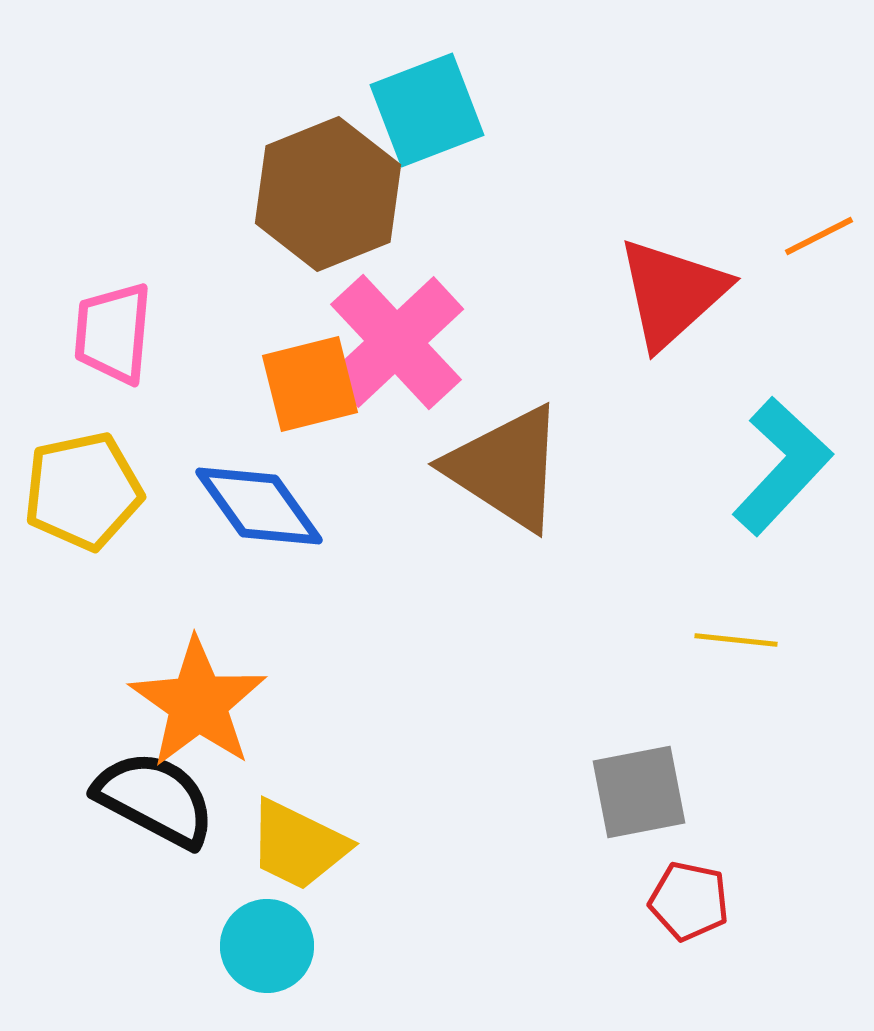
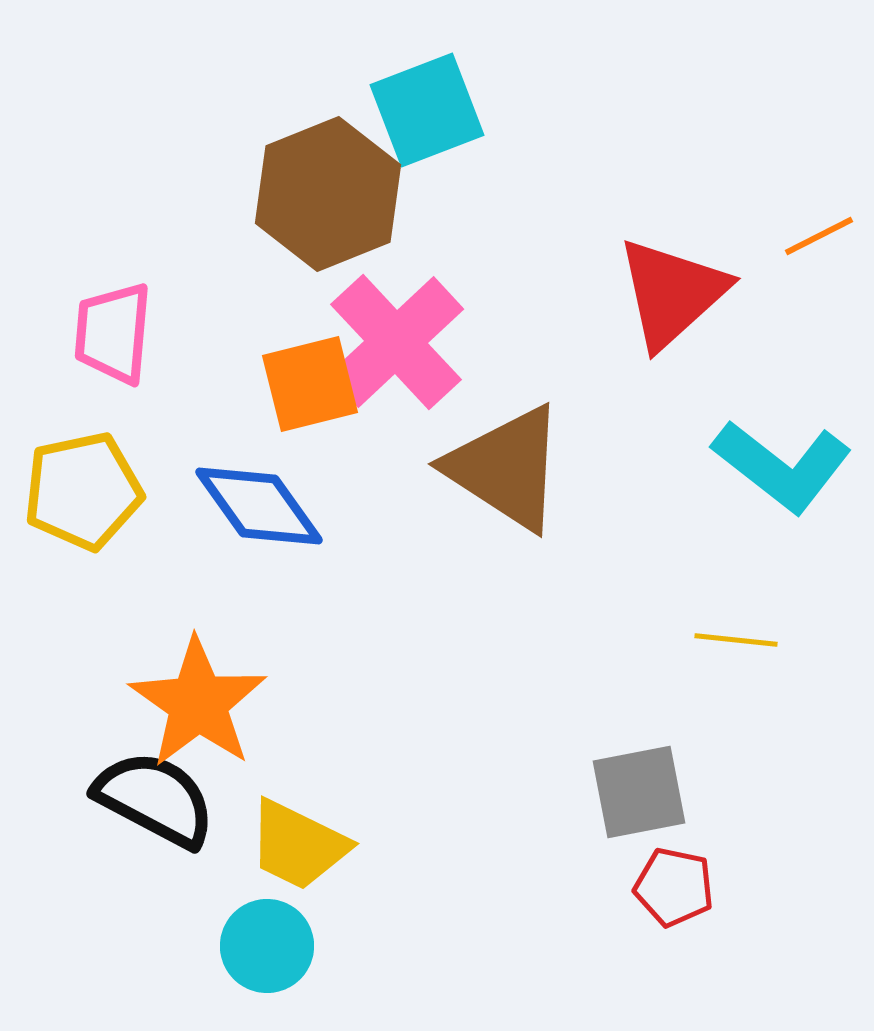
cyan L-shape: rotated 85 degrees clockwise
red pentagon: moved 15 px left, 14 px up
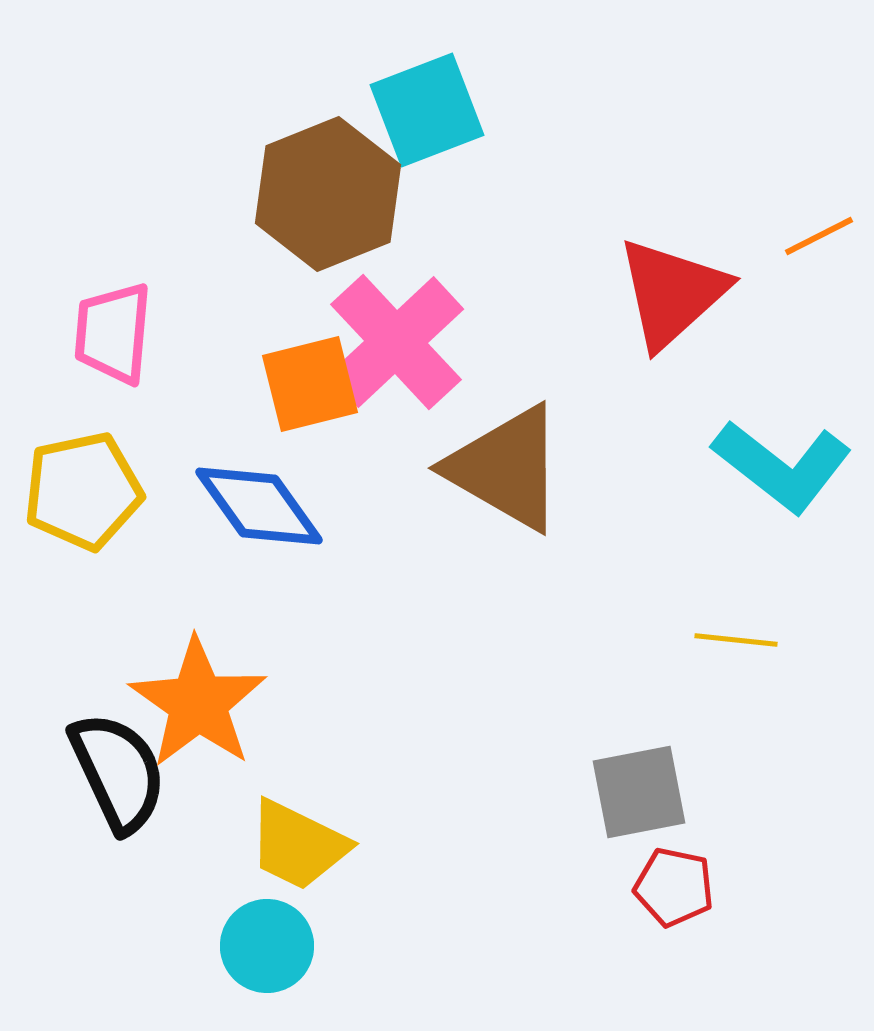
brown triangle: rotated 3 degrees counterclockwise
black semicircle: moved 37 px left, 27 px up; rotated 37 degrees clockwise
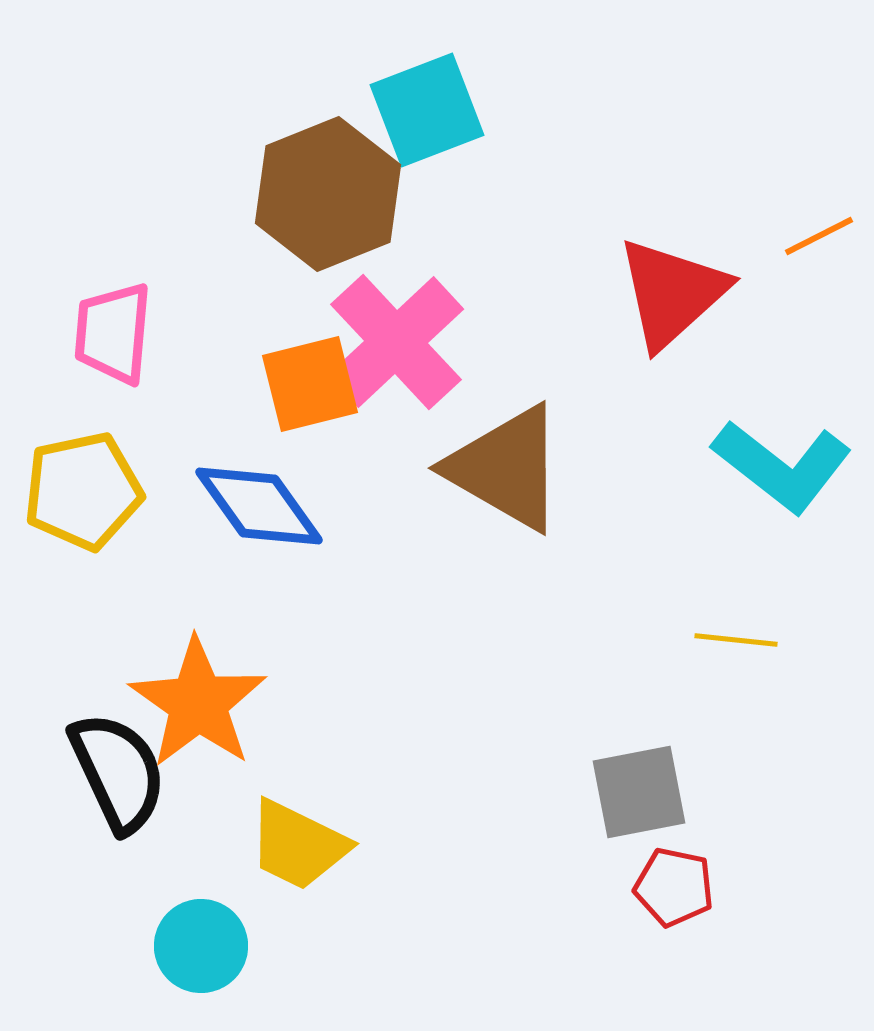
cyan circle: moved 66 px left
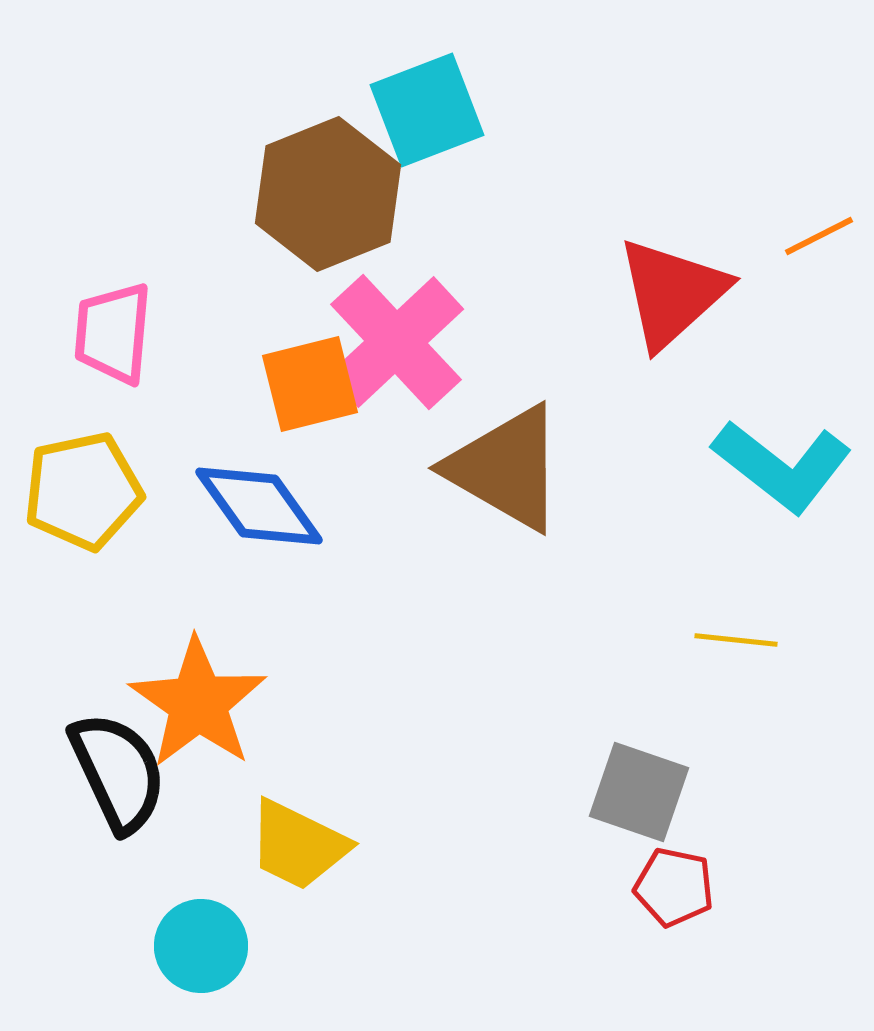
gray square: rotated 30 degrees clockwise
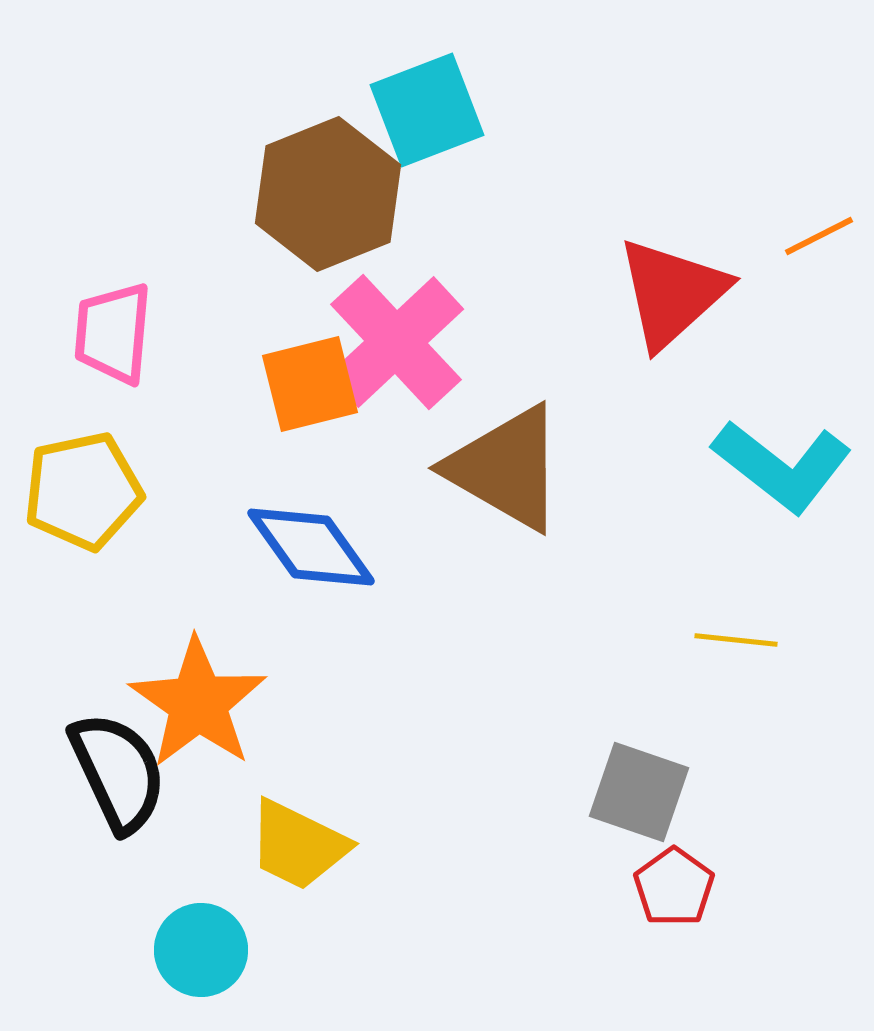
blue diamond: moved 52 px right, 41 px down
red pentagon: rotated 24 degrees clockwise
cyan circle: moved 4 px down
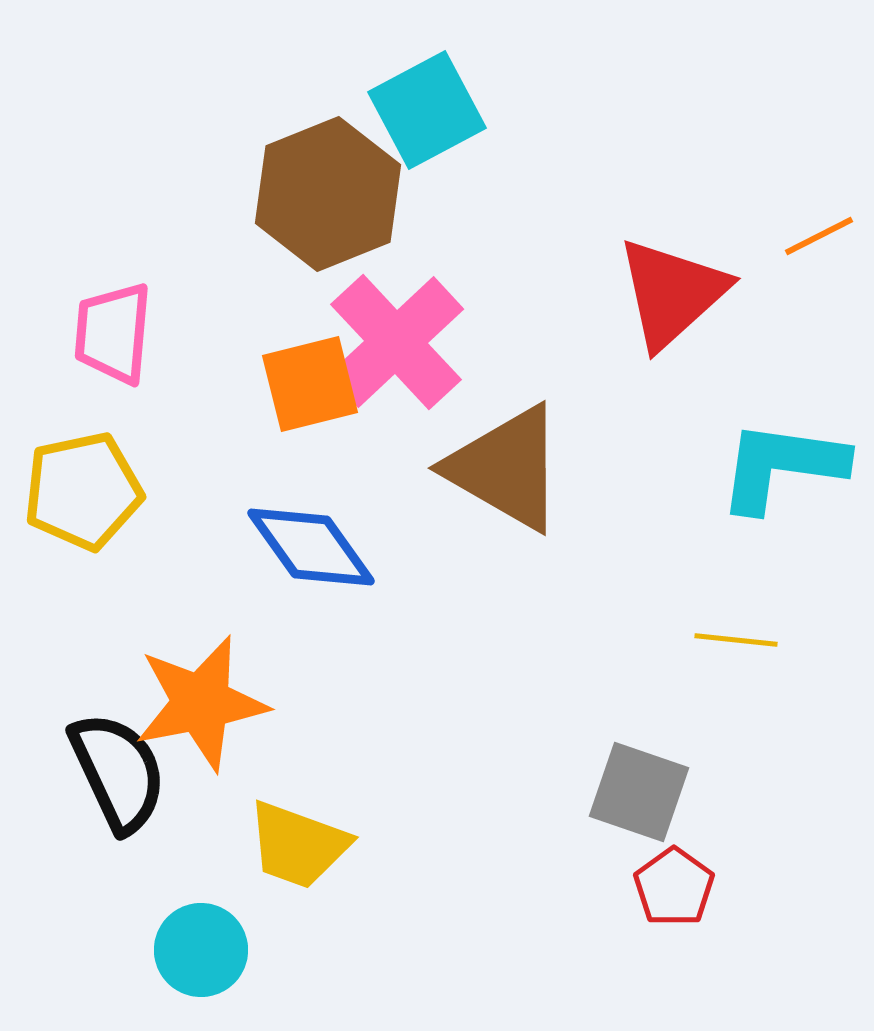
cyan square: rotated 7 degrees counterclockwise
cyan L-shape: rotated 150 degrees clockwise
orange star: moved 3 px right; rotated 26 degrees clockwise
yellow trapezoid: rotated 6 degrees counterclockwise
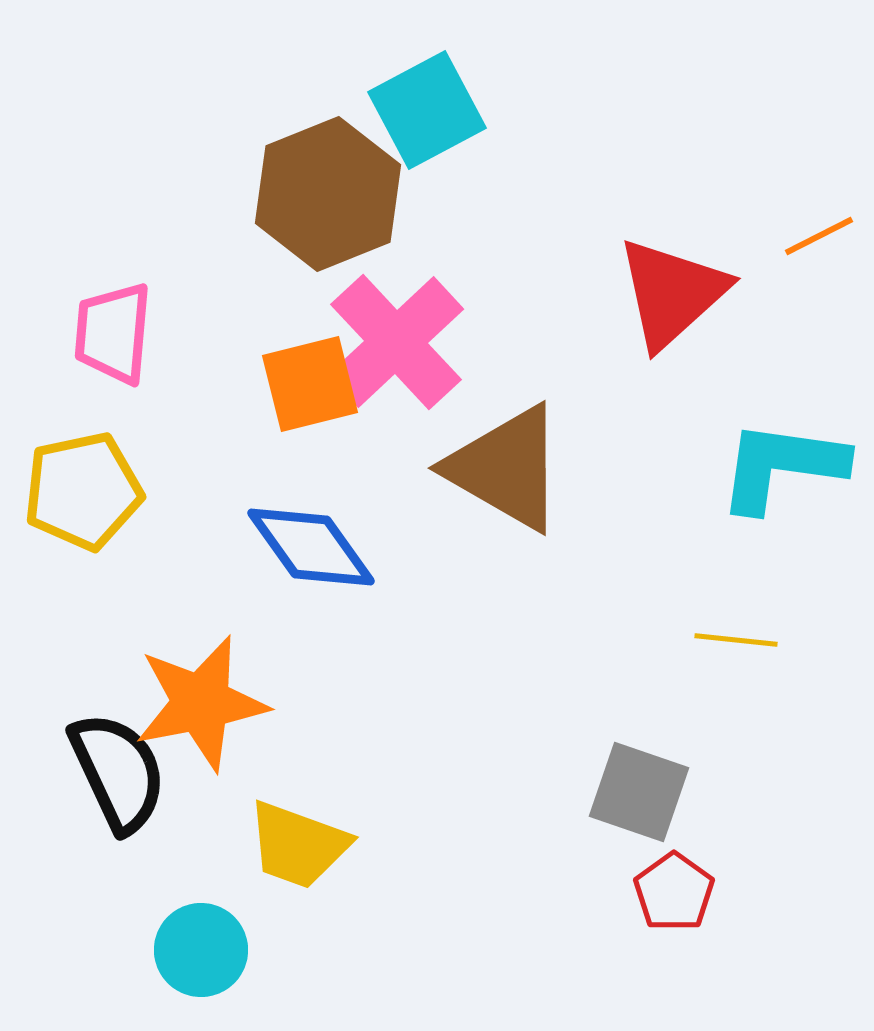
red pentagon: moved 5 px down
